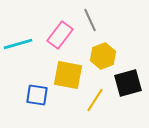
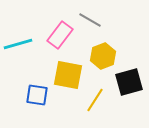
gray line: rotated 35 degrees counterclockwise
black square: moved 1 px right, 1 px up
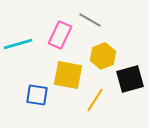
pink rectangle: rotated 12 degrees counterclockwise
black square: moved 1 px right, 3 px up
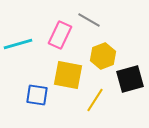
gray line: moved 1 px left
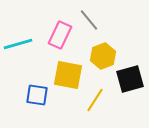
gray line: rotated 20 degrees clockwise
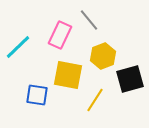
cyan line: moved 3 px down; rotated 28 degrees counterclockwise
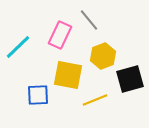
blue square: moved 1 px right; rotated 10 degrees counterclockwise
yellow line: rotated 35 degrees clockwise
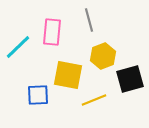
gray line: rotated 25 degrees clockwise
pink rectangle: moved 8 px left, 3 px up; rotated 20 degrees counterclockwise
yellow line: moved 1 px left
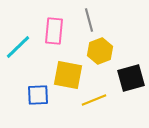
pink rectangle: moved 2 px right, 1 px up
yellow hexagon: moved 3 px left, 5 px up
black square: moved 1 px right, 1 px up
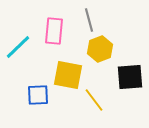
yellow hexagon: moved 2 px up
black square: moved 1 px left, 1 px up; rotated 12 degrees clockwise
yellow line: rotated 75 degrees clockwise
